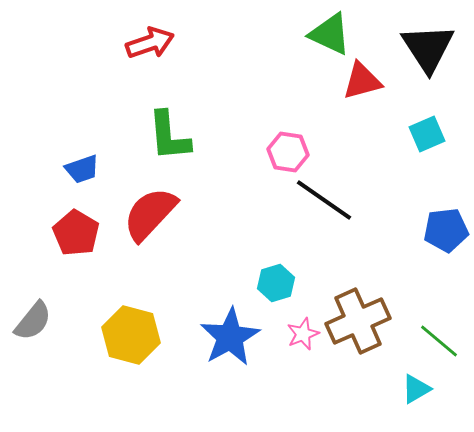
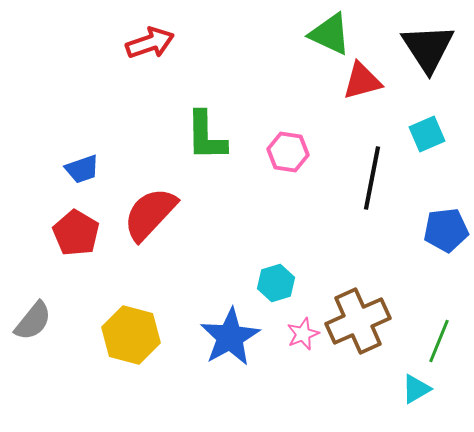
green L-shape: moved 37 px right; rotated 4 degrees clockwise
black line: moved 48 px right, 22 px up; rotated 66 degrees clockwise
green line: rotated 72 degrees clockwise
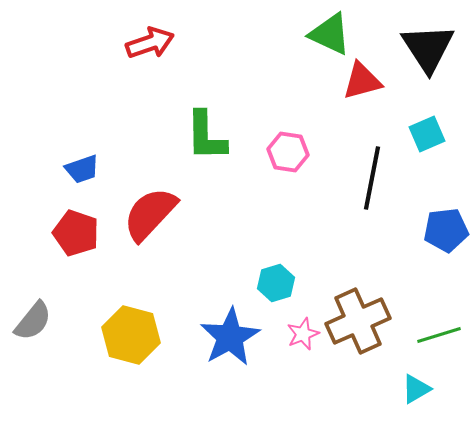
red pentagon: rotated 12 degrees counterclockwise
green line: moved 6 px up; rotated 51 degrees clockwise
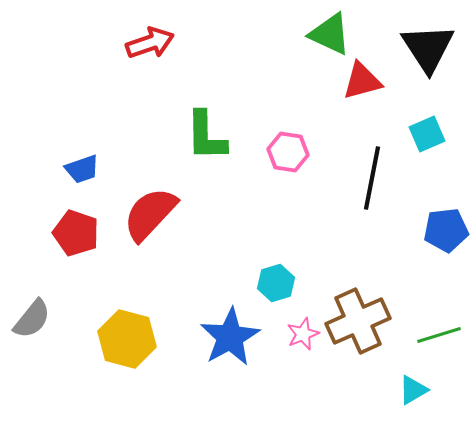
gray semicircle: moved 1 px left, 2 px up
yellow hexagon: moved 4 px left, 4 px down
cyan triangle: moved 3 px left, 1 px down
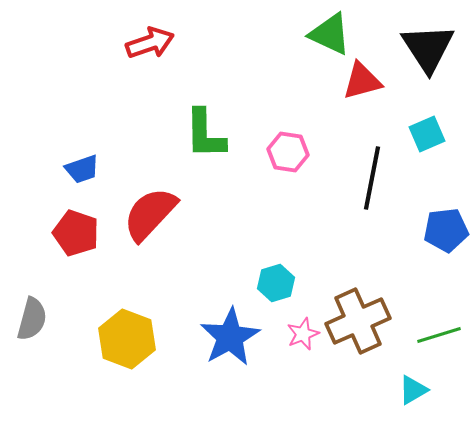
green L-shape: moved 1 px left, 2 px up
gray semicircle: rotated 24 degrees counterclockwise
yellow hexagon: rotated 6 degrees clockwise
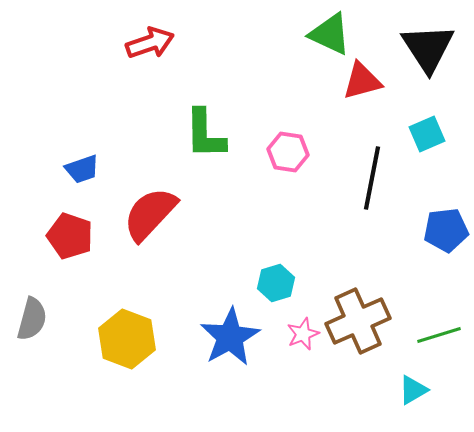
red pentagon: moved 6 px left, 3 px down
